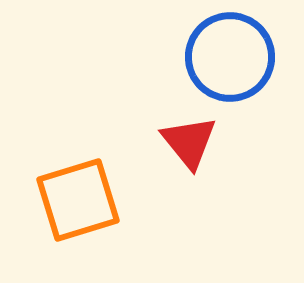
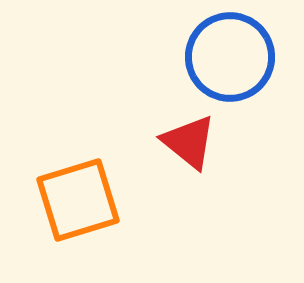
red triangle: rotated 12 degrees counterclockwise
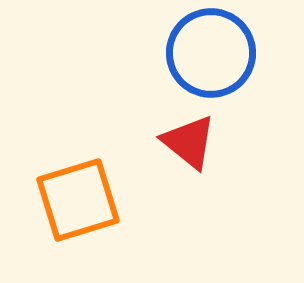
blue circle: moved 19 px left, 4 px up
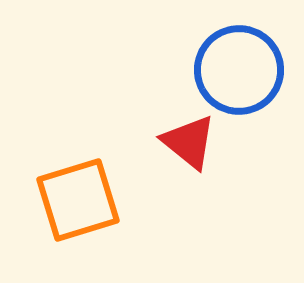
blue circle: moved 28 px right, 17 px down
